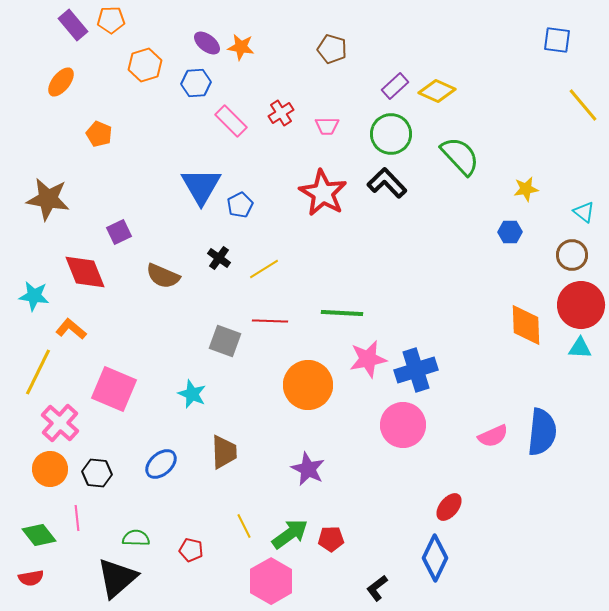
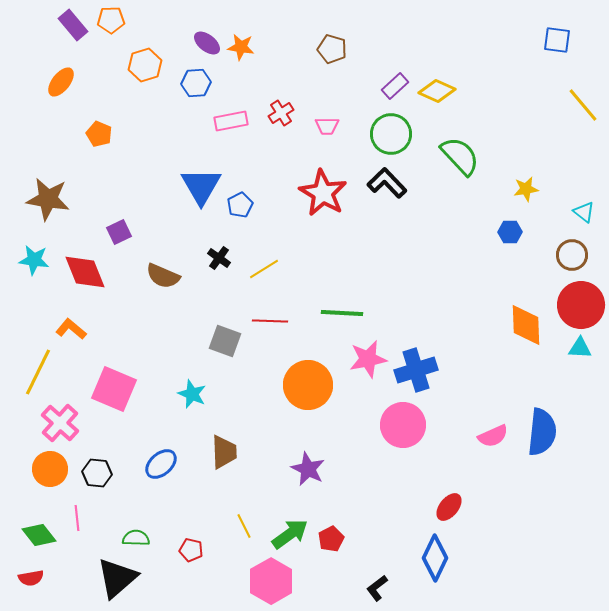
pink rectangle at (231, 121): rotated 56 degrees counterclockwise
cyan star at (34, 296): moved 36 px up
red pentagon at (331, 539): rotated 25 degrees counterclockwise
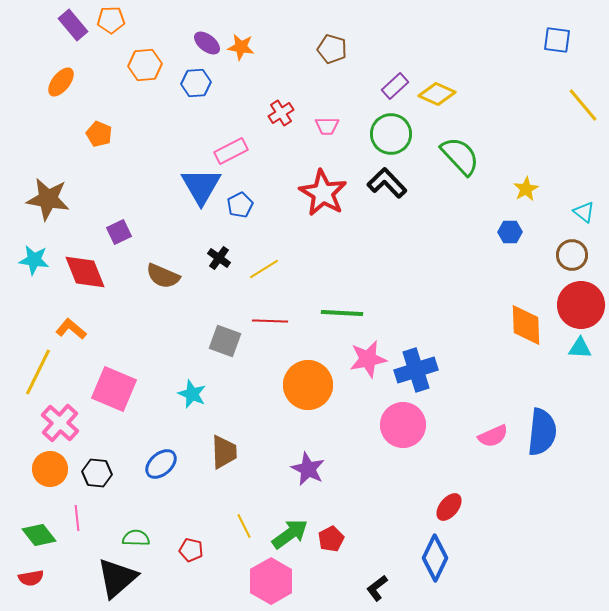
orange hexagon at (145, 65): rotated 12 degrees clockwise
yellow diamond at (437, 91): moved 3 px down
pink rectangle at (231, 121): moved 30 px down; rotated 16 degrees counterclockwise
yellow star at (526, 189): rotated 20 degrees counterclockwise
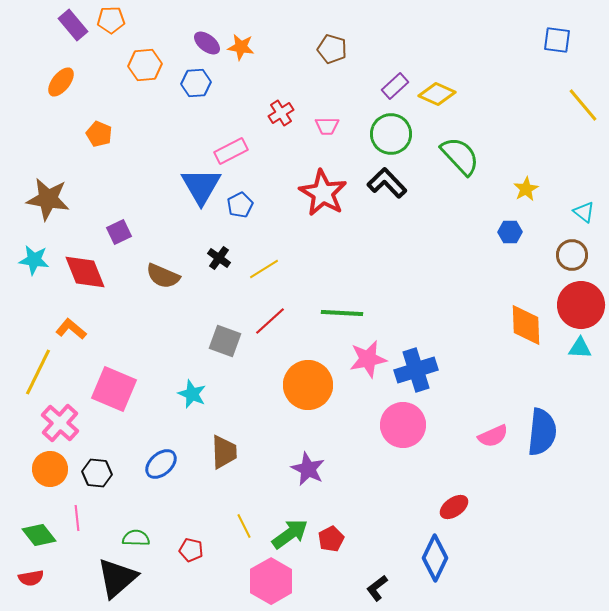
red line at (270, 321): rotated 44 degrees counterclockwise
red ellipse at (449, 507): moved 5 px right; rotated 16 degrees clockwise
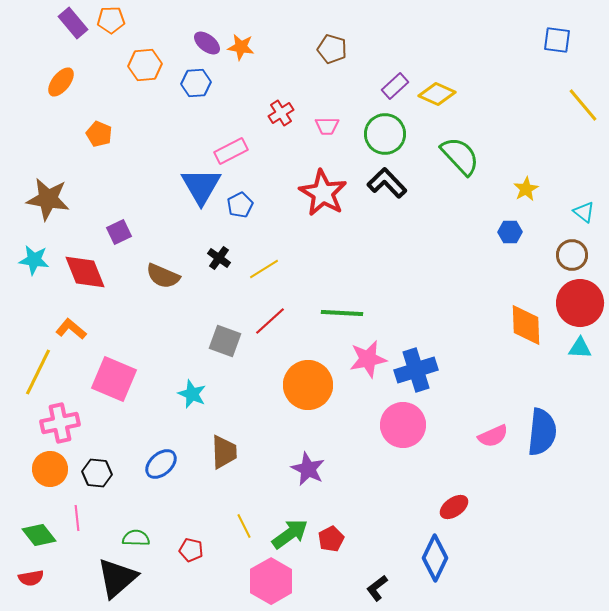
purple rectangle at (73, 25): moved 2 px up
green circle at (391, 134): moved 6 px left
red circle at (581, 305): moved 1 px left, 2 px up
pink square at (114, 389): moved 10 px up
pink cross at (60, 423): rotated 36 degrees clockwise
